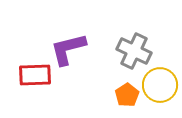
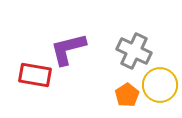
red rectangle: rotated 12 degrees clockwise
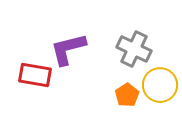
gray cross: moved 2 px up
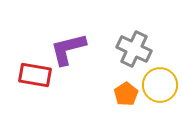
orange pentagon: moved 1 px left, 1 px up
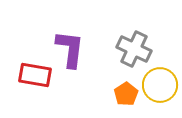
purple L-shape: moved 2 px right; rotated 111 degrees clockwise
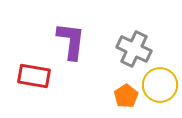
purple L-shape: moved 1 px right, 8 px up
red rectangle: moved 1 px left, 1 px down
orange pentagon: moved 2 px down
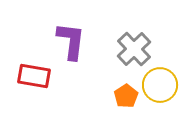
gray cross: rotated 20 degrees clockwise
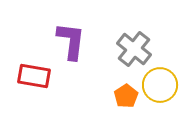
gray cross: rotated 8 degrees counterclockwise
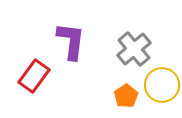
gray cross: rotated 12 degrees clockwise
red rectangle: rotated 64 degrees counterclockwise
yellow circle: moved 2 px right
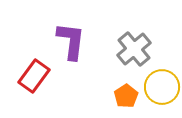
yellow circle: moved 2 px down
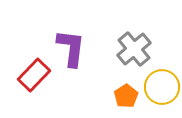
purple L-shape: moved 7 px down
red rectangle: moved 1 px up; rotated 8 degrees clockwise
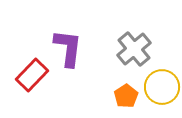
purple L-shape: moved 3 px left
red rectangle: moved 2 px left
